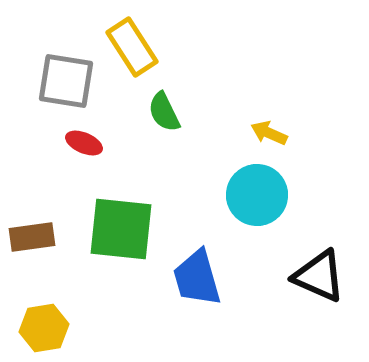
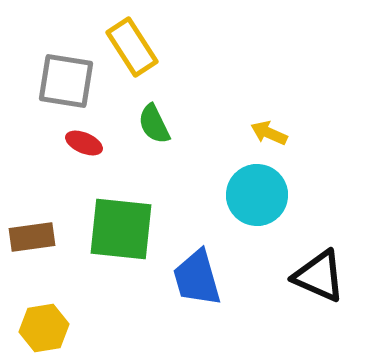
green semicircle: moved 10 px left, 12 px down
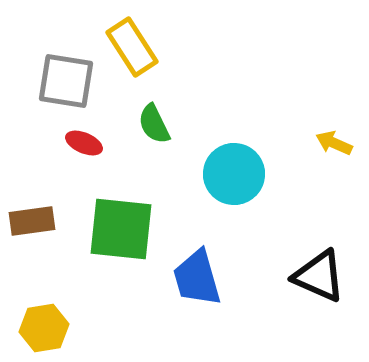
yellow arrow: moved 65 px right, 10 px down
cyan circle: moved 23 px left, 21 px up
brown rectangle: moved 16 px up
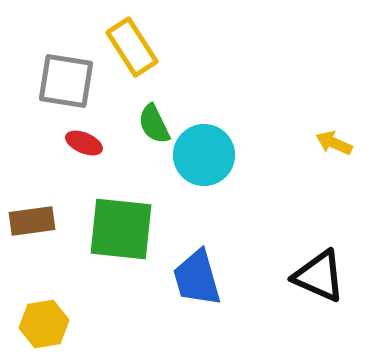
cyan circle: moved 30 px left, 19 px up
yellow hexagon: moved 4 px up
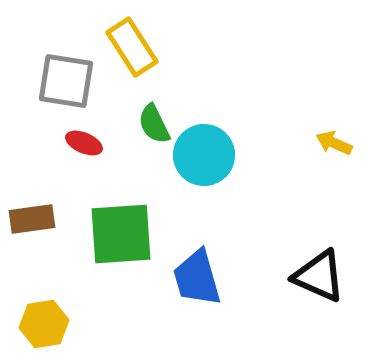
brown rectangle: moved 2 px up
green square: moved 5 px down; rotated 10 degrees counterclockwise
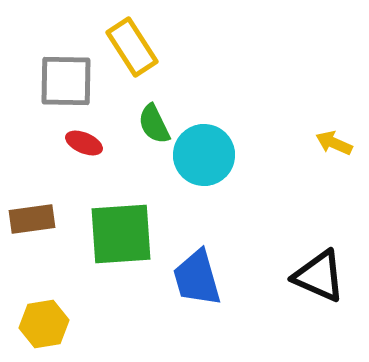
gray square: rotated 8 degrees counterclockwise
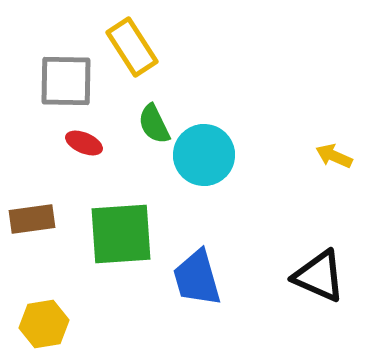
yellow arrow: moved 13 px down
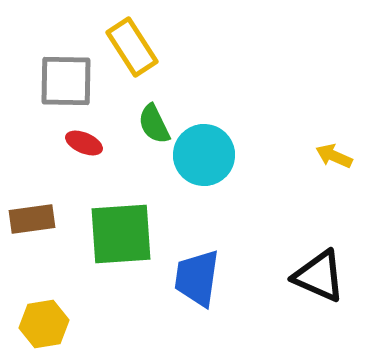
blue trapezoid: rotated 24 degrees clockwise
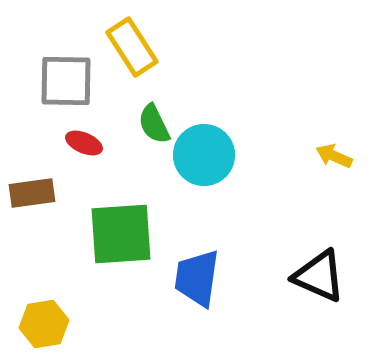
brown rectangle: moved 26 px up
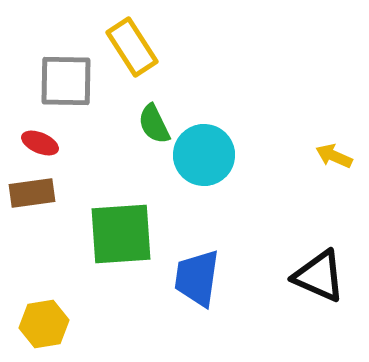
red ellipse: moved 44 px left
